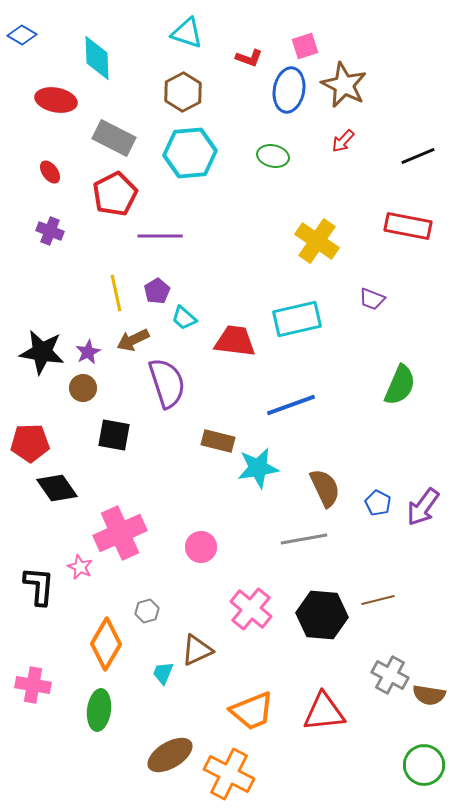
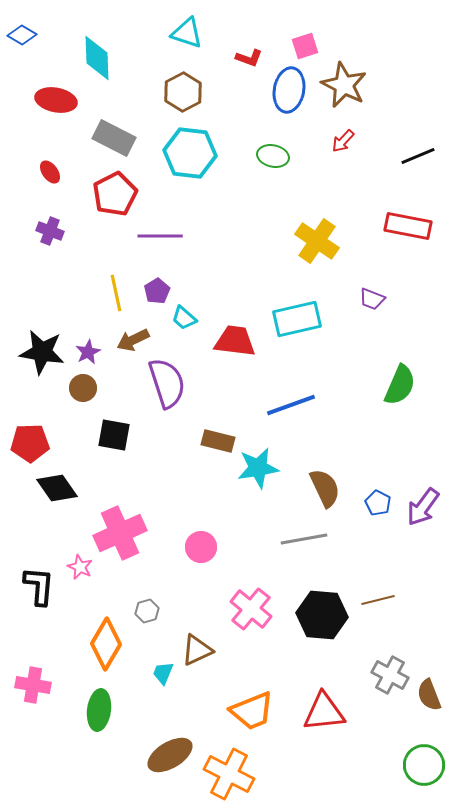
cyan hexagon at (190, 153): rotated 12 degrees clockwise
brown semicircle at (429, 695): rotated 60 degrees clockwise
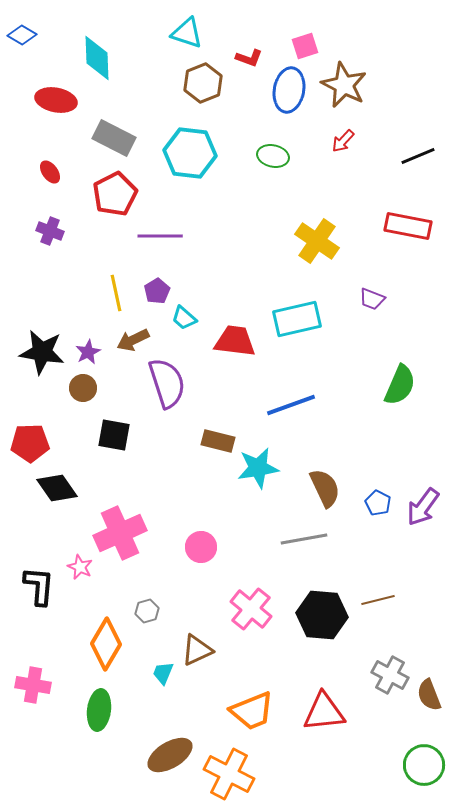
brown hexagon at (183, 92): moved 20 px right, 9 px up; rotated 6 degrees clockwise
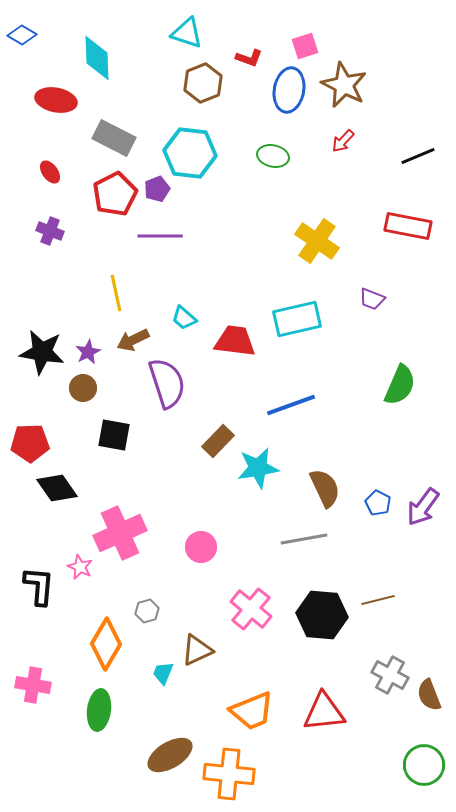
purple pentagon at (157, 291): moved 102 px up; rotated 10 degrees clockwise
brown rectangle at (218, 441): rotated 60 degrees counterclockwise
orange cross at (229, 774): rotated 21 degrees counterclockwise
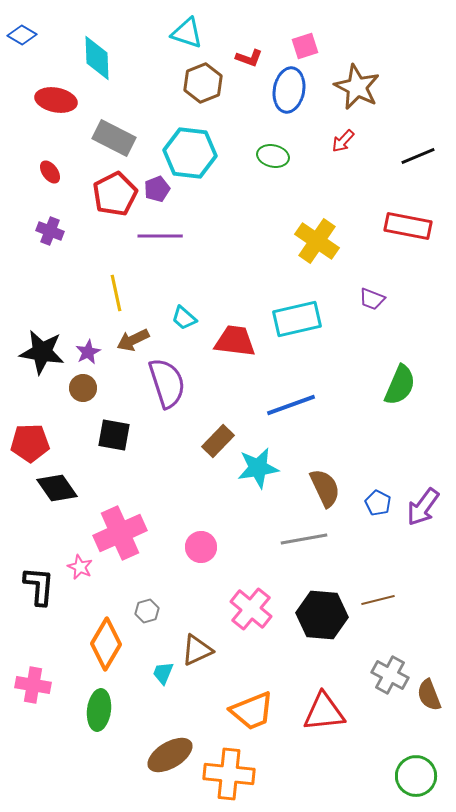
brown star at (344, 85): moved 13 px right, 2 px down
green circle at (424, 765): moved 8 px left, 11 px down
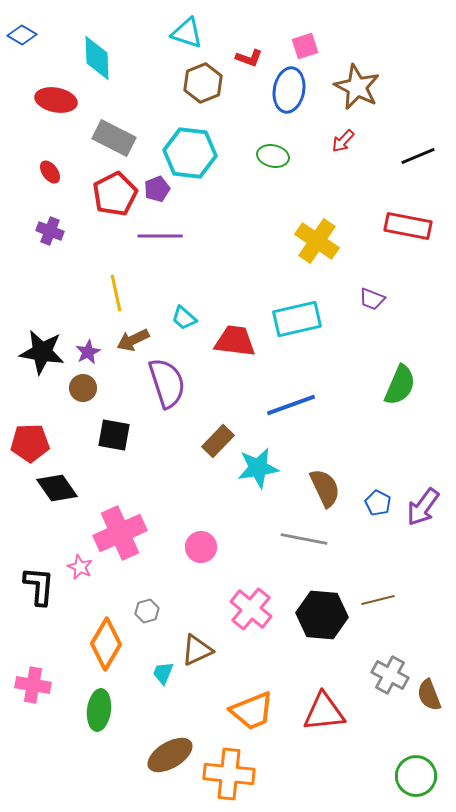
gray line at (304, 539): rotated 21 degrees clockwise
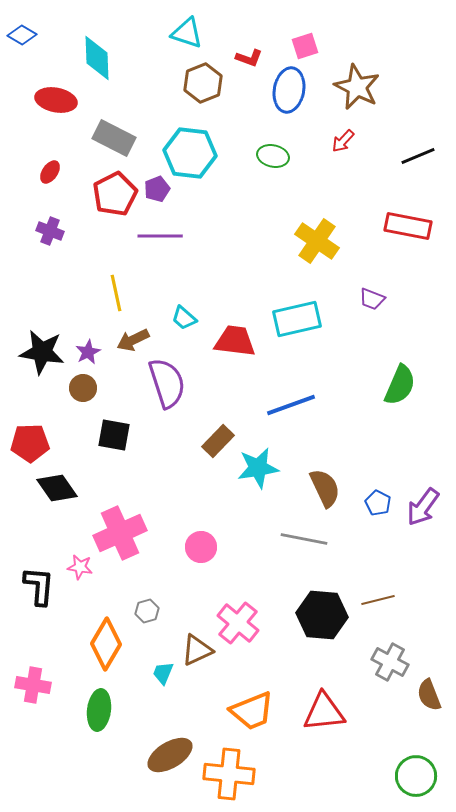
red ellipse at (50, 172): rotated 70 degrees clockwise
pink star at (80, 567): rotated 15 degrees counterclockwise
pink cross at (251, 609): moved 13 px left, 14 px down
gray cross at (390, 675): moved 13 px up
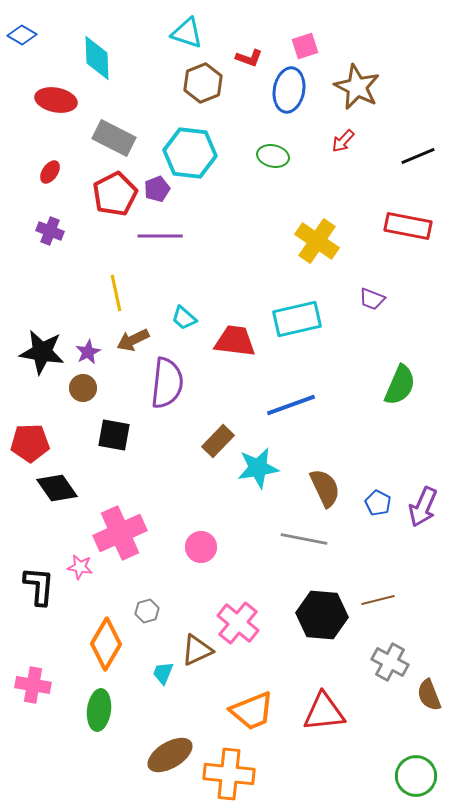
purple semicircle at (167, 383): rotated 24 degrees clockwise
purple arrow at (423, 507): rotated 12 degrees counterclockwise
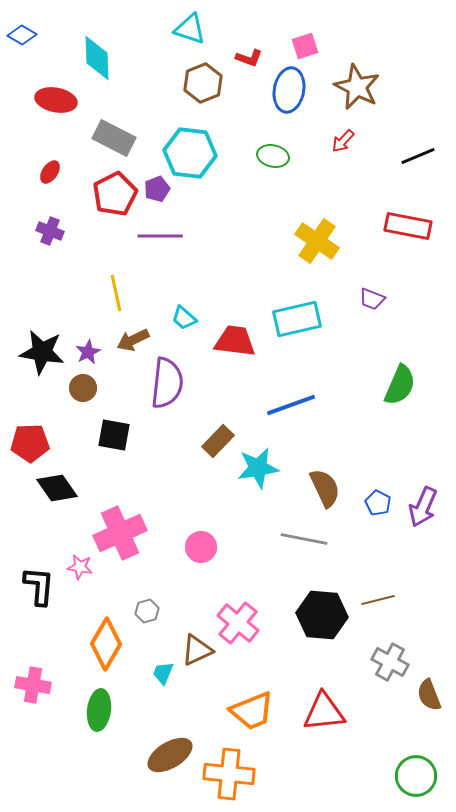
cyan triangle at (187, 33): moved 3 px right, 4 px up
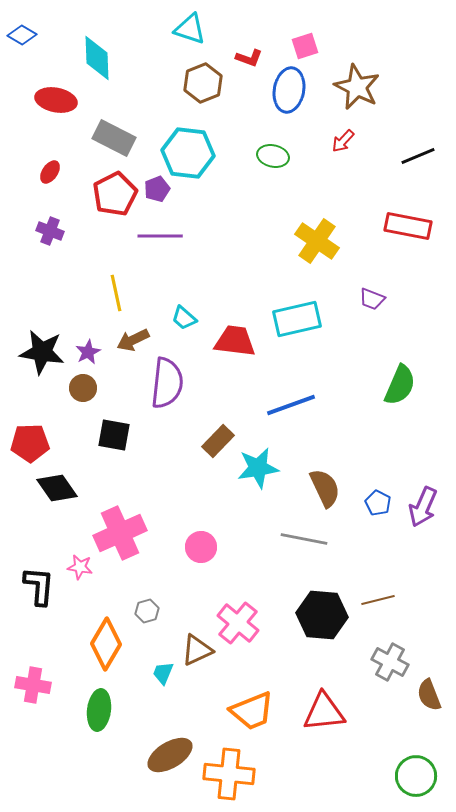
cyan hexagon at (190, 153): moved 2 px left
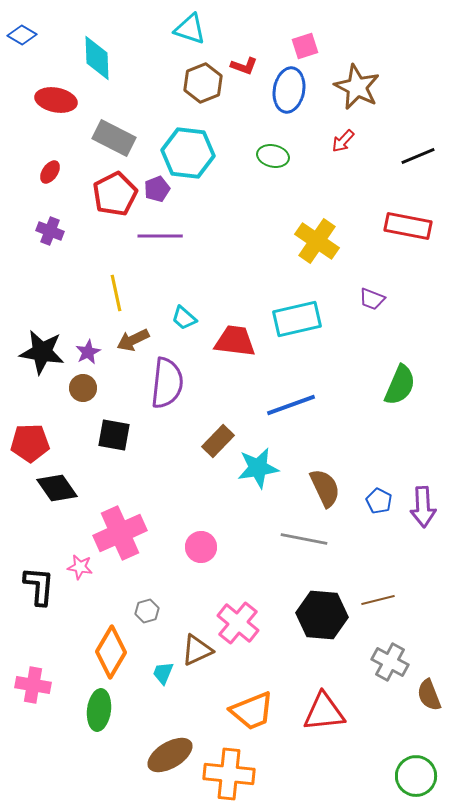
red L-shape at (249, 58): moved 5 px left, 8 px down
blue pentagon at (378, 503): moved 1 px right, 2 px up
purple arrow at (423, 507): rotated 27 degrees counterclockwise
orange diamond at (106, 644): moved 5 px right, 8 px down
